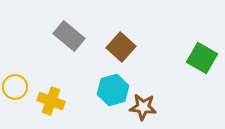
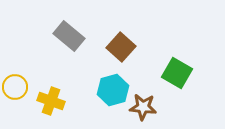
green square: moved 25 px left, 15 px down
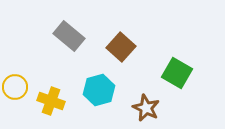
cyan hexagon: moved 14 px left
brown star: moved 3 px right, 1 px down; rotated 20 degrees clockwise
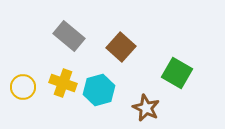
yellow circle: moved 8 px right
yellow cross: moved 12 px right, 18 px up
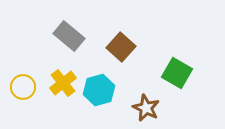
yellow cross: rotated 32 degrees clockwise
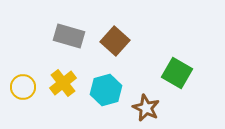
gray rectangle: rotated 24 degrees counterclockwise
brown square: moved 6 px left, 6 px up
cyan hexagon: moved 7 px right
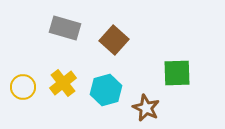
gray rectangle: moved 4 px left, 8 px up
brown square: moved 1 px left, 1 px up
green square: rotated 32 degrees counterclockwise
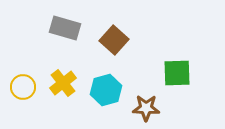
brown star: rotated 24 degrees counterclockwise
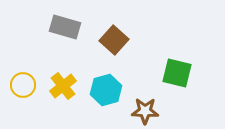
gray rectangle: moved 1 px up
green square: rotated 16 degrees clockwise
yellow cross: moved 3 px down
yellow circle: moved 2 px up
brown star: moved 1 px left, 3 px down
